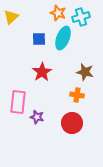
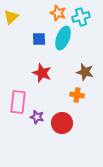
red star: moved 1 px down; rotated 18 degrees counterclockwise
red circle: moved 10 px left
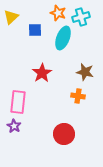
blue square: moved 4 px left, 9 px up
red star: rotated 18 degrees clockwise
orange cross: moved 1 px right, 1 px down
purple star: moved 23 px left, 9 px down; rotated 16 degrees clockwise
red circle: moved 2 px right, 11 px down
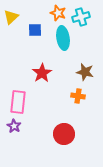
cyan ellipse: rotated 30 degrees counterclockwise
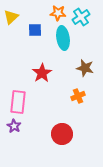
orange star: rotated 14 degrees counterclockwise
cyan cross: rotated 18 degrees counterclockwise
brown star: moved 4 px up
orange cross: rotated 32 degrees counterclockwise
red circle: moved 2 px left
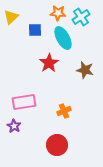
cyan ellipse: rotated 20 degrees counterclockwise
brown star: moved 2 px down
red star: moved 7 px right, 10 px up
orange cross: moved 14 px left, 15 px down
pink rectangle: moved 6 px right; rotated 75 degrees clockwise
red circle: moved 5 px left, 11 px down
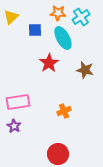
pink rectangle: moved 6 px left
red circle: moved 1 px right, 9 px down
